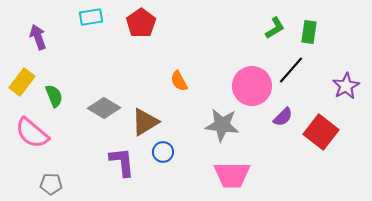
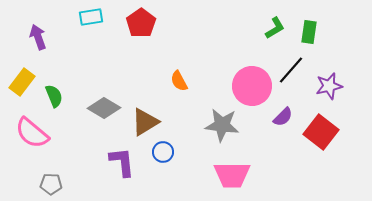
purple star: moved 17 px left; rotated 16 degrees clockwise
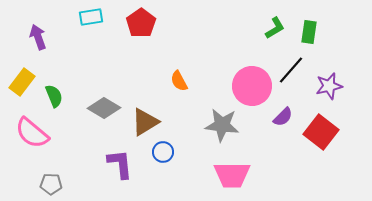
purple L-shape: moved 2 px left, 2 px down
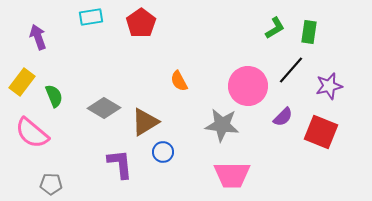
pink circle: moved 4 px left
red square: rotated 16 degrees counterclockwise
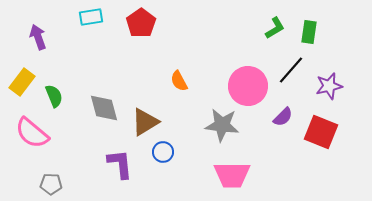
gray diamond: rotated 44 degrees clockwise
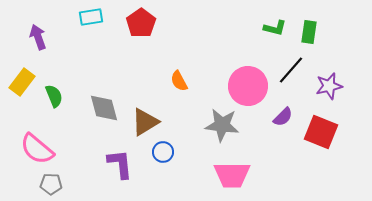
green L-shape: rotated 45 degrees clockwise
pink semicircle: moved 5 px right, 16 px down
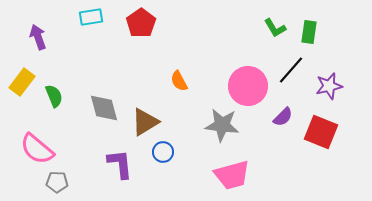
green L-shape: rotated 45 degrees clockwise
pink trapezoid: rotated 15 degrees counterclockwise
gray pentagon: moved 6 px right, 2 px up
